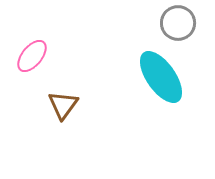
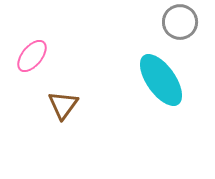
gray circle: moved 2 px right, 1 px up
cyan ellipse: moved 3 px down
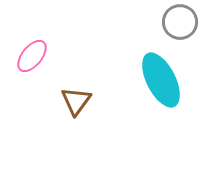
cyan ellipse: rotated 8 degrees clockwise
brown triangle: moved 13 px right, 4 px up
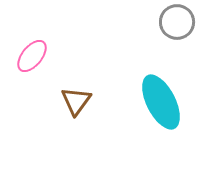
gray circle: moved 3 px left
cyan ellipse: moved 22 px down
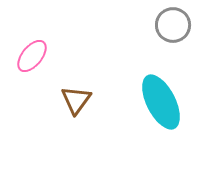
gray circle: moved 4 px left, 3 px down
brown triangle: moved 1 px up
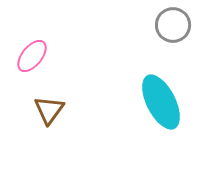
brown triangle: moved 27 px left, 10 px down
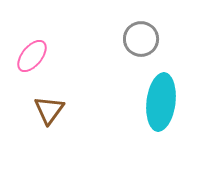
gray circle: moved 32 px left, 14 px down
cyan ellipse: rotated 34 degrees clockwise
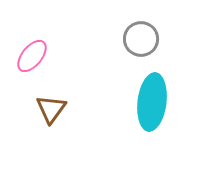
cyan ellipse: moved 9 px left
brown triangle: moved 2 px right, 1 px up
